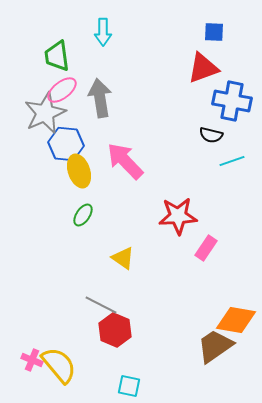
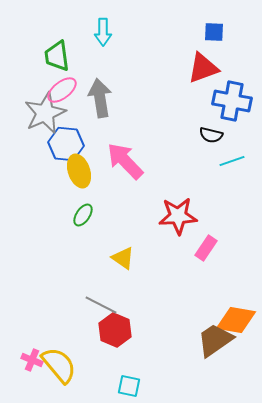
brown trapezoid: moved 6 px up
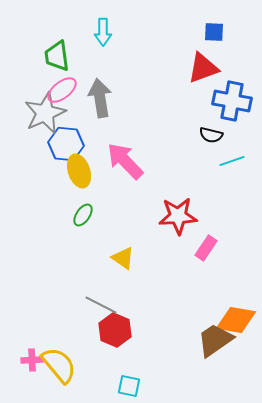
pink cross: rotated 25 degrees counterclockwise
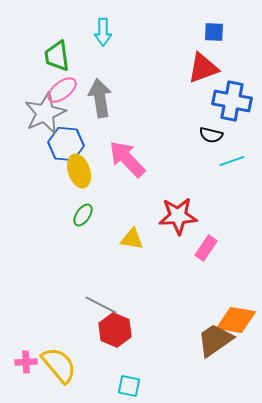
pink arrow: moved 2 px right, 2 px up
yellow triangle: moved 9 px right, 19 px up; rotated 25 degrees counterclockwise
pink cross: moved 6 px left, 2 px down
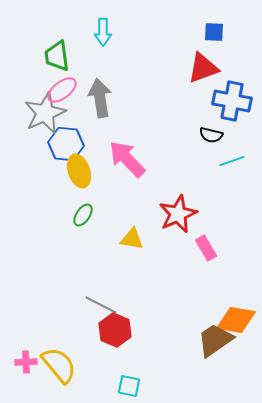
red star: moved 2 px up; rotated 21 degrees counterclockwise
pink rectangle: rotated 65 degrees counterclockwise
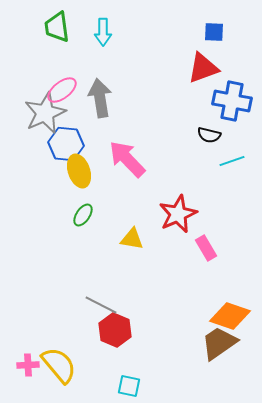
green trapezoid: moved 29 px up
black semicircle: moved 2 px left
orange diamond: moved 6 px left, 4 px up; rotated 9 degrees clockwise
brown trapezoid: moved 4 px right, 3 px down
pink cross: moved 2 px right, 3 px down
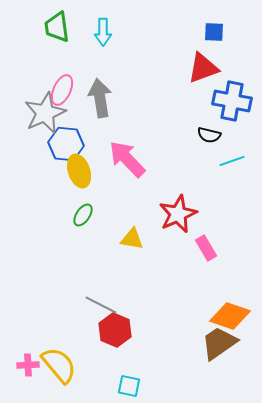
pink ellipse: rotated 28 degrees counterclockwise
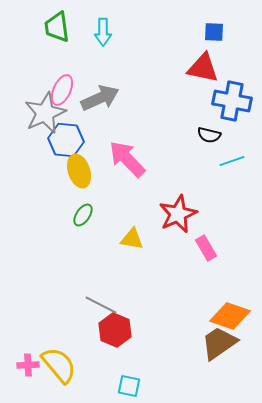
red triangle: rotated 32 degrees clockwise
gray arrow: rotated 75 degrees clockwise
blue hexagon: moved 4 px up
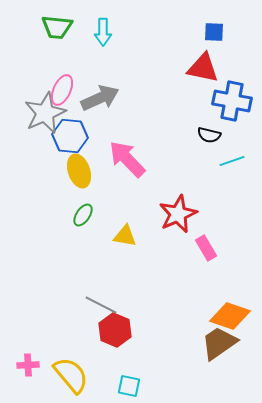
green trapezoid: rotated 76 degrees counterclockwise
blue hexagon: moved 4 px right, 4 px up
yellow triangle: moved 7 px left, 3 px up
yellow semicircle: moved 12 px right, 10 px down
